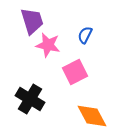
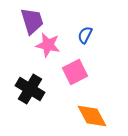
black cross: moved 10 px up
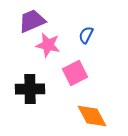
purple trapezoid: rotated 96 degrees counterclockwise
blue semicircle: moved 1 px right
pink square: moved 1 px down
black cross: rotated 32 degrees counterclockwise
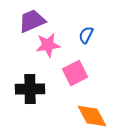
pink star: rotated 20 degrees counterclockwise
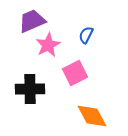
pink star: rotated 20 degrees counterclockwise
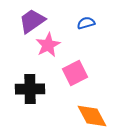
purple trapezoid: rotated 12 degrees counterclockwise
blue semicircle: moved 12 px up; rotated 48 degrees clockwise
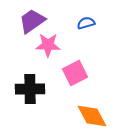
pink star: rotated 30 degrees clockwise
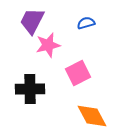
purple trapezoid: rotated 28 degrees counterclockwise
pink star: rotated 15 degrees counterclockwise
pink square: moved 3 px right
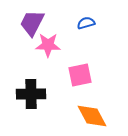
purple trapezoid: moved 2 px down
pink star: rotated 15 degrees clockwise
pink square: moved 2 px right, 2 px down; rotated 15 degrees clockwise
black cross: moved 1 px right, 5 px down
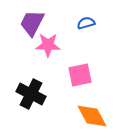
black cross: rotated 28 degrees clockwise
